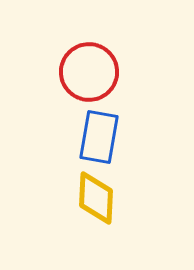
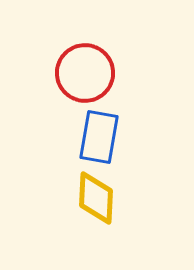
red circle: moved 4 px left, 1 px down
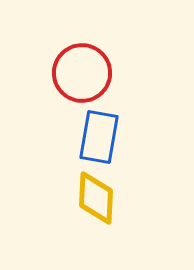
red circle: moved 3 px left
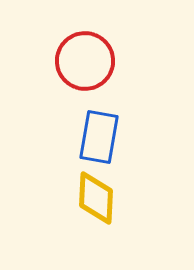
red circle: moved 3 px right, 12 px up
